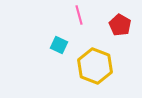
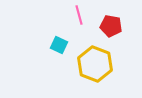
red pentagon: moved 9 px left, 1 px down; rotated 20 degrees counterclockwise
yellow hexagon: moved 2 px up
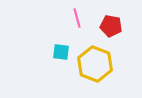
pink line: moved 2 px left, 3 px down
cyan square: moved 2 px right, 7 px down; rotated 18 degrees counterclockwise
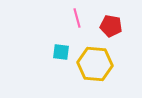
yellow hexagon: rotated 16 degrees counterclockwise
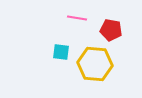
pink line: rotated 66 degrees counterclockwise
red pentagon: moved 4 px down
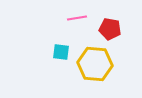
pink line: rotated 18 degrees counterclockwise
red pentagon: moved 1 px left, 1 px up
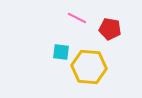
pink line: rotated 36 degrees clockwise
yellow hexagon: moved 6 px left, 3 px down
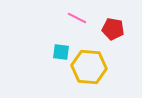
red pentagon: moved 3 px right
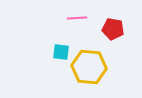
pink line: rotated 30 degrees counterclockwise
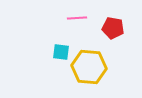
red pentagon: moved 1 px up
